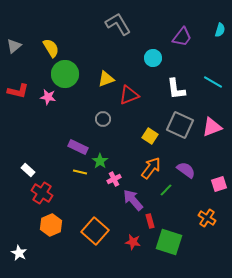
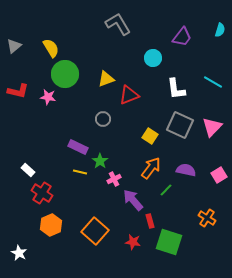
pink triangle: rotated 25 degrees counterclockwise
purple semicircle: rotated 24 degrees counterclockwise
pink square: moved 9 px up; rotated 14 degrees counterclockwise
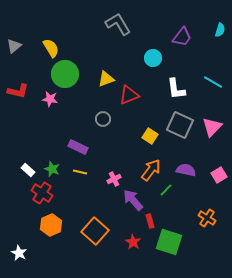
pink star: moved 2 px right, 2 px down
green star: moved 48 px left, 8 px down; rotated 14 degrees counterclockwise
orange arrow: moved 2 px down
red star: rotated 21 degrees clockwise
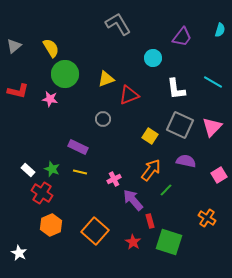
purple semicircle: moved 9 px up
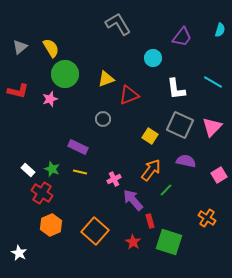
gray triangle: moved 6 px right, 1 px down
pink star: rotated 28 degrees counterclockwise
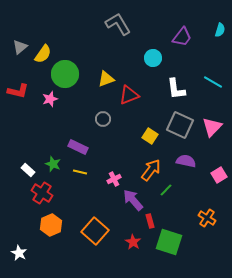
yellow semicircle: moved 8 px left, 6 px down; rotated 66 degrees clockwise
green star: moved 1 px right, 5 px up
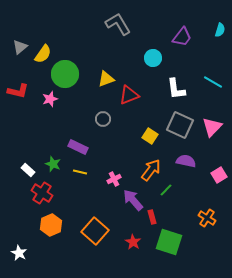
red rectangle: moved 2 px right, 4 px up
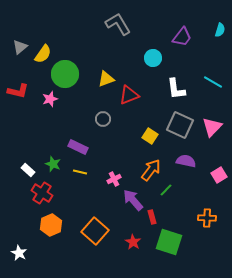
orange cross: rotated 30 degrees counterclockwise
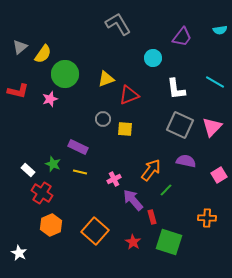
cyan semicircle: rotated 64 degrees clockwise
cyan line: moved 2 px right
yellow square: moved 25 px left, 7 px up; rotated 28 degrees counterclockwise
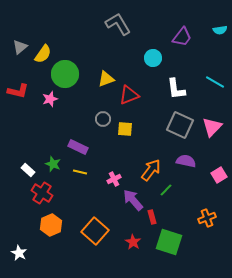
orange cross: rotated 24 degrees counterclockwise
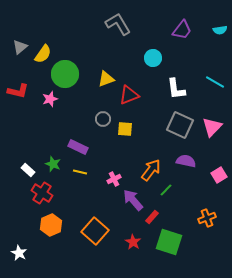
purple trapezoid: moved 7 px up
red rectangle: rotated 56 degrees clockwise
